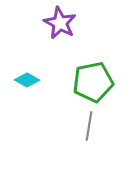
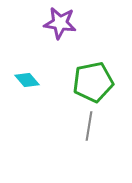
purple star: rotated 20 degrees counterclockwise
cyan diamond: rotated 20 degrees clockwise
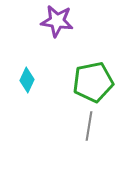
purple star: moved 3 px left, 2 px up
cyan diamond: rotated 65 degrees clockwise
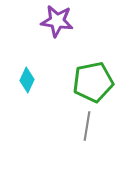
gray line: moved 2 px left
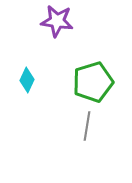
green pentagon: rotated 6 degrees counterclockwise
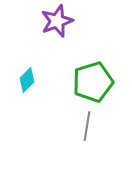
purple star: rotated 28 degrees counterclockwise
cyan diamond: rotated 20 degrees clockwise
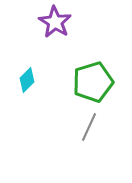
purple star: moved 2 px left, 1 px down; rotated 20 degrees counterclockwise
gray line: moved 2 px right, 1 px down; rotated 16 degrees clockwise
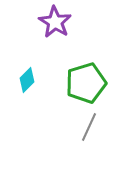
green pentagon: moved 7 px left, 1 px down
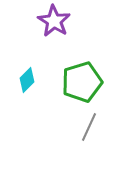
purple star: moved 1 px left, 1 px up
green pentagon: moved 4 px left, 1 px up
